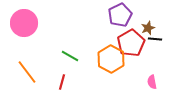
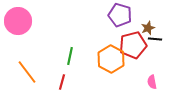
purple pentagon: rotated 30 degrees counterclockwise
pink circle: moved 6 px left, 2 px up
red pentagon: moved 2 px right, 2 px down; rotated 16 degrees clockwise
green line: rotated 72 degrees clockwise
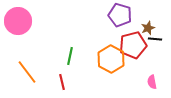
red line: rotated 28 degrees counterclockwise
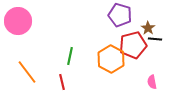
brown star: rotated 16 degrees counterclockwise
